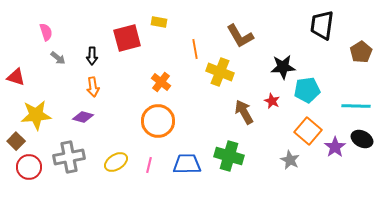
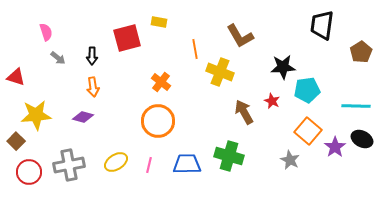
gray cross: moved 8 px down
red circle: moved 5 px down
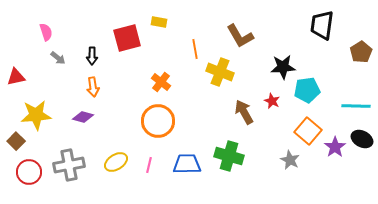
red triangle: rotated 30 degrees counterclockwise
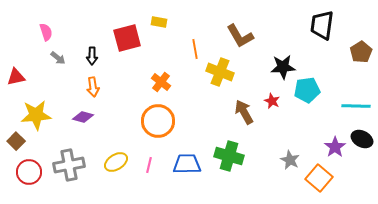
orange square: moved 11 px right, 47 px down
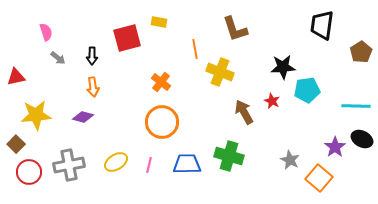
brown L-shape: moved 5 px left, 7 px up; rotated 12 degrees clockwise
orange circle: moved 4 px right, 1 px down
brown square: moved 3 px down
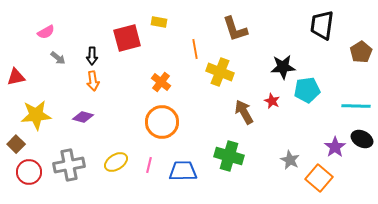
pink semicircle: rotated 78 degrees clockwise
orange arrow: moved 6 px up
blue trapezoid: moved 4 px left, 7 px down
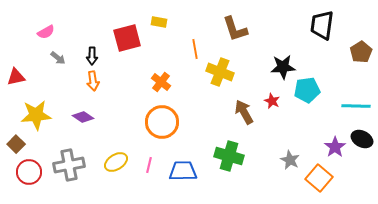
purple diamond: rotated 20 degrees clockwise
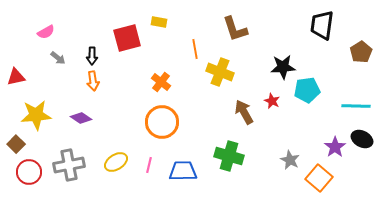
purple diamond: moved 2 px left, 1 px down
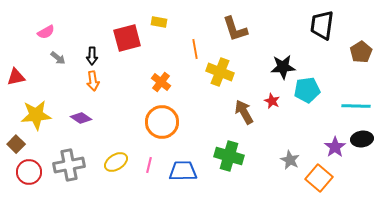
black ellipse: rotated 35 degrees counterclockwise
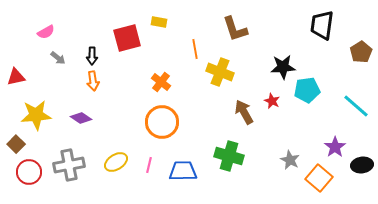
cyan line: rotated 40 degrees clockwise
black ellipse: moved 26 px down
